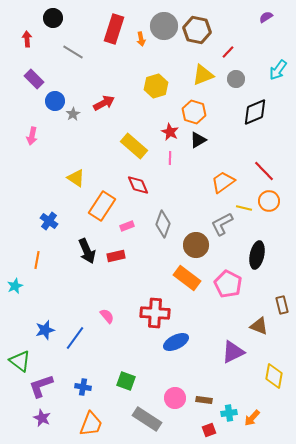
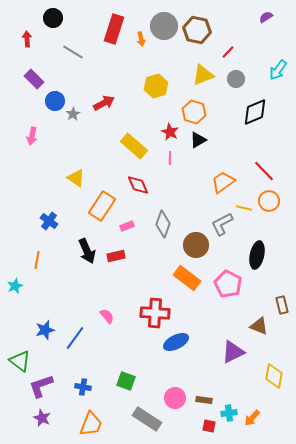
red square at (209, 430): moved 4 px up; rotated 32 degrees clockwise
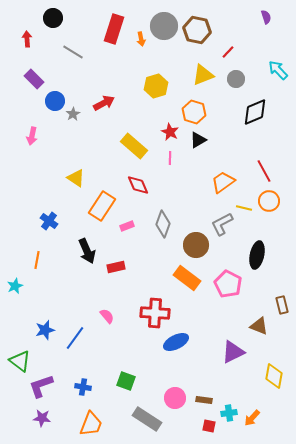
purple semicircle at (266, 17): rotated 104 degrees clockwise
cyan arrow at (278, 70): rotated 100 degrees clockwise
red line at (264, 171): rotated 15 degrees clockwise
red rectangle at (116, 256): moved 11 px down
purple star at (42, 418): rotated 18 degrees counterclockwise
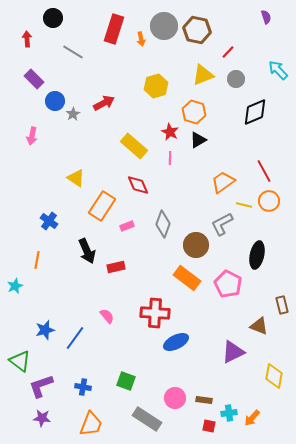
yellow line at (244, 208): moved 3 px up
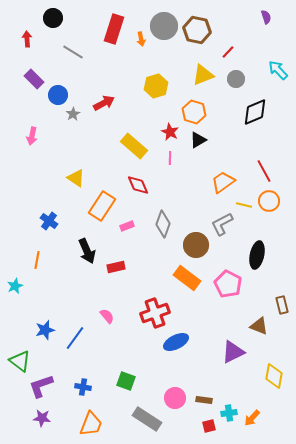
blue circle at (55, 101): moved 3 px right, 6 px up
red cross at (155, 313): rotated 24 degrees counterclockwise
red square at (209, 426): rotated 24 degrees counterclockwise
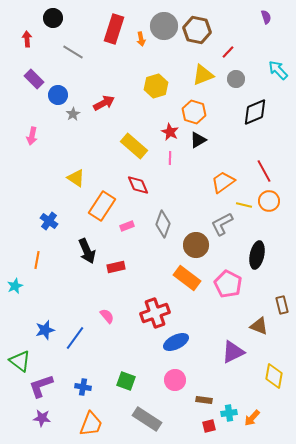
pink circle at (175, 398): moved 18 px up
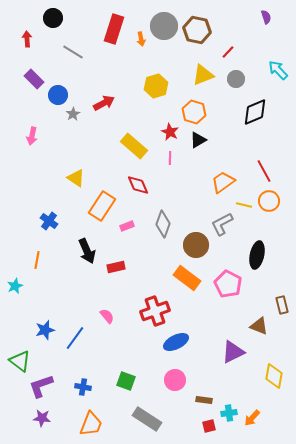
red cross at (155, 313): moved 2 px up
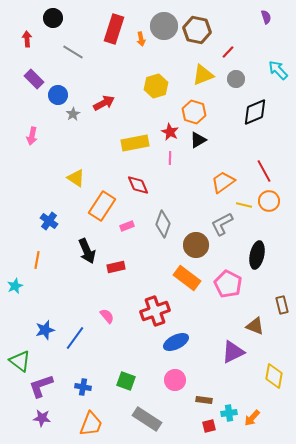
yellow rectangle at (134, 146): moved 1 px right, 3 px up; rotated 52 degrees counterclockwise
brown triangle at (259, 326): moved 4 px left
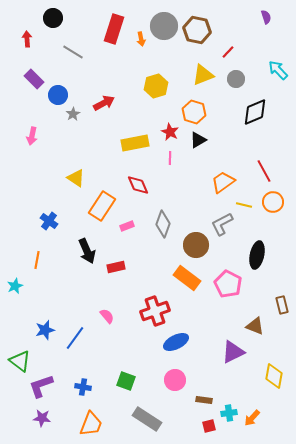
orange circle at (269, 201): moved 4 px right, 1 px down
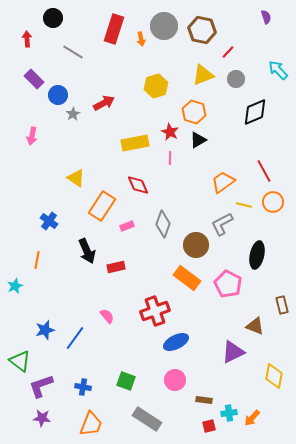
brown hexagon at (197, 30): moved 5 px right
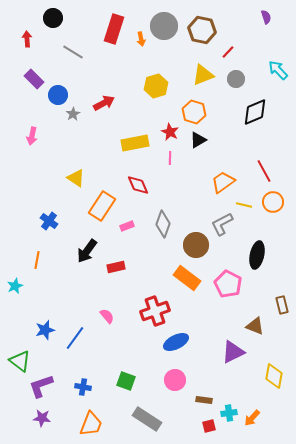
black arrow at (87, 251): rotated 60 degrees clockwise
